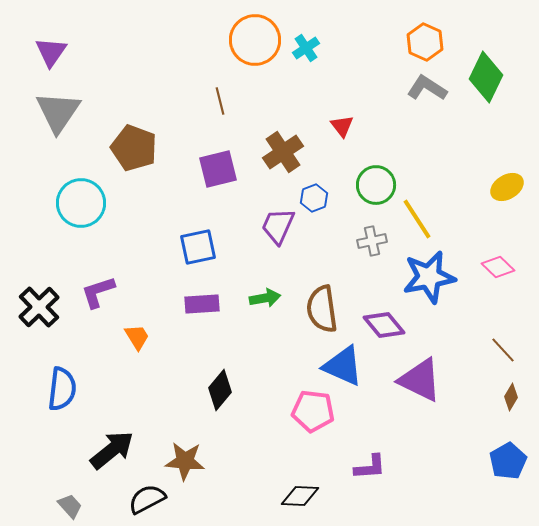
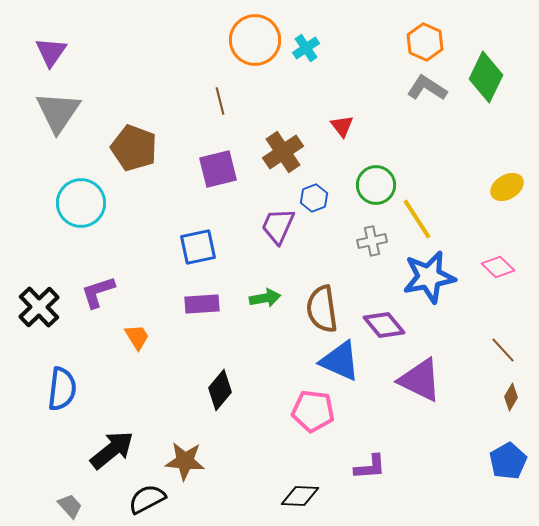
blue triangle at (343, 366): moved 3 px left, 5 px up
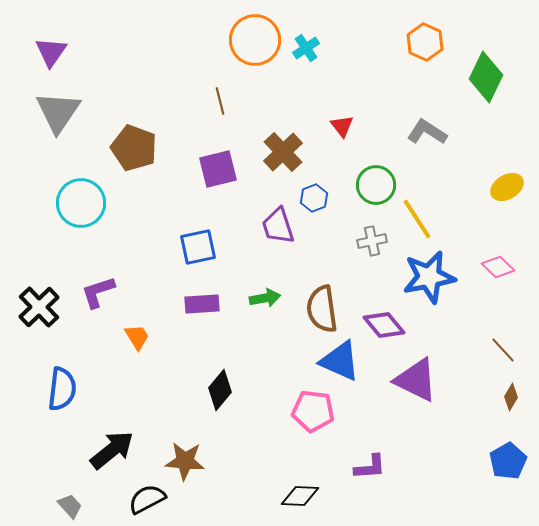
gray L-shape at (427, 88): moved 44 px down
brown cross at (283, 152): rotated 9 degrees counterclockwise
purple trapezoid at (278, 226): rotated 42 degrees counterclockwise
purple triangle at (420, 380): moved 4 px left
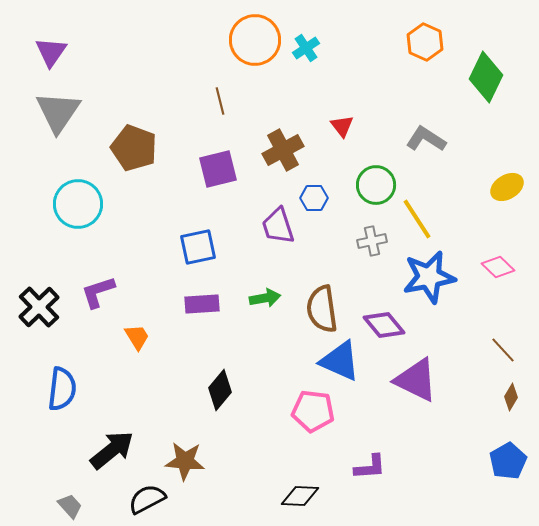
gray L-shape at (427, 132): moved 1 px left, 7 px down
brown cross at (283, 152): moved 2 px up; rotated 15 degrees clockwise
blue hexagon at (314, 198): rotated 20 degrees clockwise
cyan circle at (81, 203): moved 3 px left, 1 px down
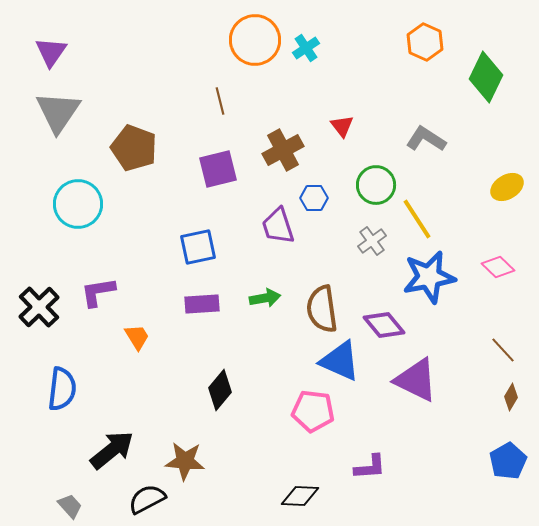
gray cross at (372, 241): rotated 24 degrees counterclockwise
purple L-shape at (98, 292): rotated 9 degrees clockwise
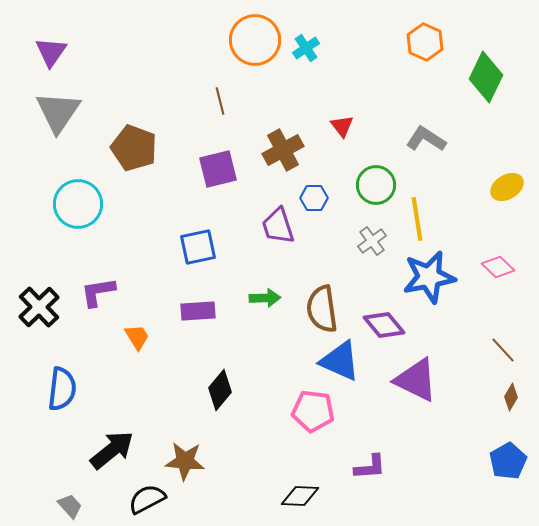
yellow line at (417, 219): rotated 24 degrees clockwise
green arrow at (265, 298): rotated 8 degrees clockwise
purple rectangle at (202, 304): moved 4 px left, 7 px down
